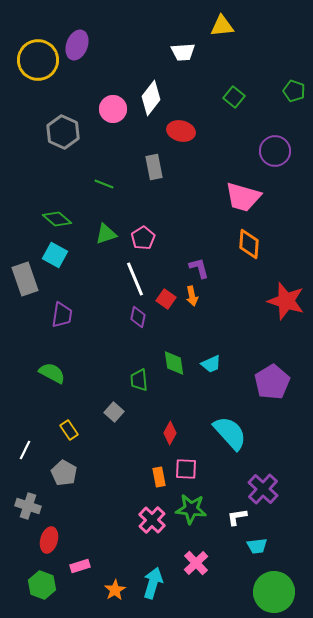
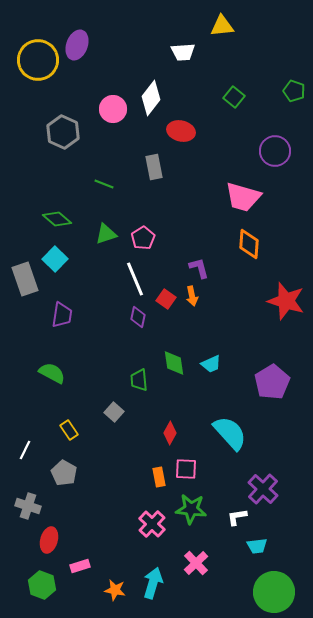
cyan square at (55, 255): moved 4 px down; rotated 15 degrees clockwise
pink cross at (152, 520): moved 4 px down
orange star at (115, 590): rotated 30 degrees counterclockwise
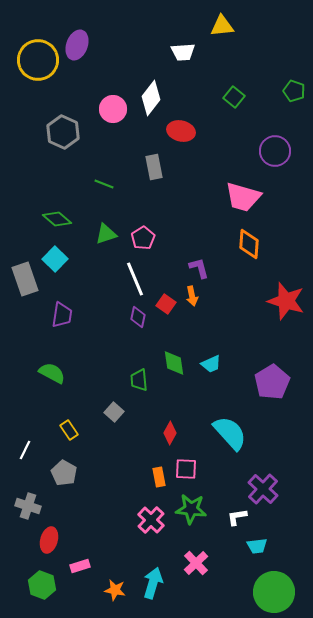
red square at (166, 299): moved 5 px down
pink cross at (152, 524): moved 1 px left, 4 px up
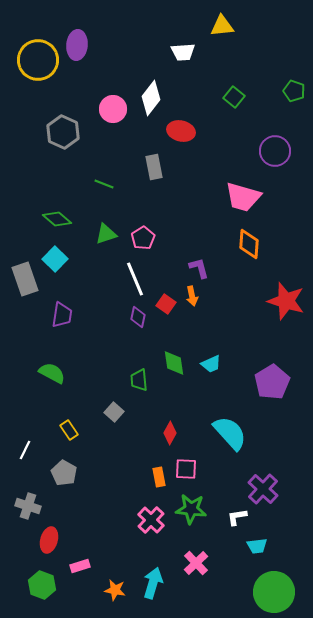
purple ellipse at (77, 45): rotated 16 degrees counterclockwise
